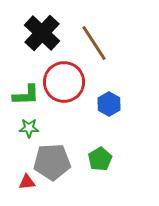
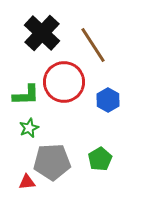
brown line: moved 1 px left, 2 px down
blue hexagon: moved 1 px left, 4 px up
green star: rotated 24 degrees counterclockwise
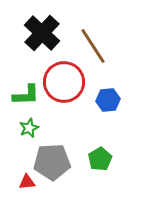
brown line: moved 1 px down
blue hexagon: rotated 25 degrees clockwise
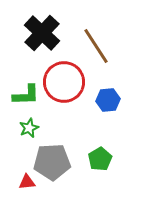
brown line: moved 3 px right
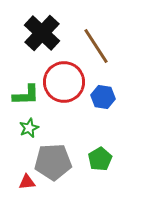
blue hexagon: moved 5 px left, 3 px up; rotated 15 degrees clockwise
gray pentagon: moved 1 px right
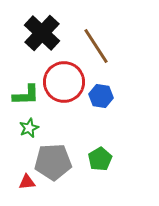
blue hexagon: moved 2 px left, 1 px up
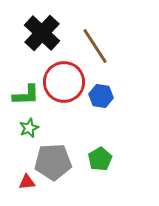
brown line: moved 1 px left
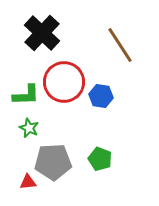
brown line: moved 25 px right, 1 px up
green star: rotated 24 degrees counterclockwise
green pentagon: rotated 20 degrees counterclockwise
red triangle: moved 1 px right
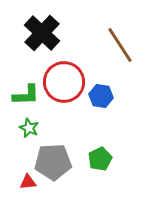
green pentagon: rotated 25 degrees clockwise
